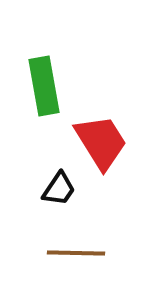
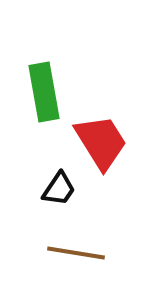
green rectangle: moved 6 px down
brown line: rotated 8 degrees clockwise
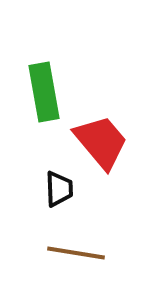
red trapezoid: rotated 8 degrees counterclockwise
black trapezoid: rotated 36 degrees counterclockwise
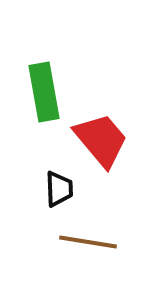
red trapezoid: moved 2 px up
brown line: moved 12 px right, 11 px up
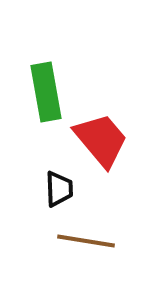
green rectangle: moved 2 px right
brown line: moved 2 px left, 1 px up
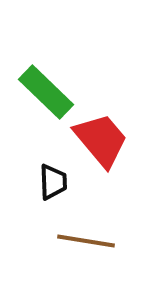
green rectangle: rotated 36 degrees counterclockwise
black trapezoid: moved 6 px left, 7 px up
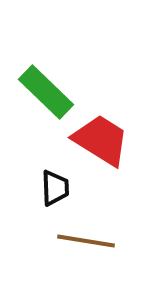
red trapezoid: rotated 18 degrees counterclockwise
black trapezoid: moved 2 px right, 6 px down
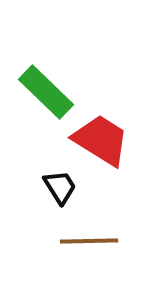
black trapezoid: moved 5 px right, 1 px up; rotated 30 degrees counterclockwise
brown line: moved 3 px right; rotated 10 degrees counterclockwise
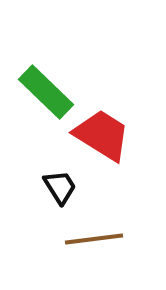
red trapezoid: moved 1 px right, 5 px up
brown line: moved 5 px right, 2 px up; rotated 6 degrees counterclockwise
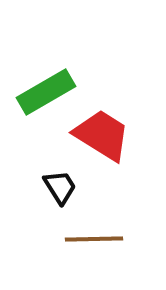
green rectangle: rotated 74 degrees counterclockwise
brown line: rotated 6 degrees clockwise
